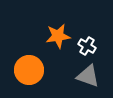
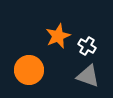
orange star: rotated 15 degrees counterclockwise
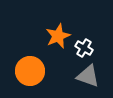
white cross: moved 3 px left, 2 px down
orange circle: moved 1 px right, 1 px down
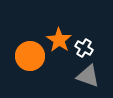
orange star: moved 1 px right, 4 px down; rotated 15 degrees counterclockwise
orange circle: moved 15 px up
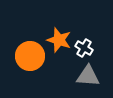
orange star: rotated 15 degrees counterclockwise
gray triangle: rotated 15 degrees counterclockwise
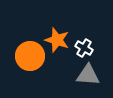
orange star: moved 2 px left
gray triangle: moved 1 px up
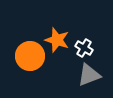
gray triangle: moved 1 px right; rotated 25 degrees counterclockwise
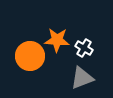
orange star: rotated 15 degrees counterclockwise
gray triangle: moved 7 px left, 3 px down
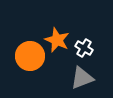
orange star: rotated 20 degrees clockwise
